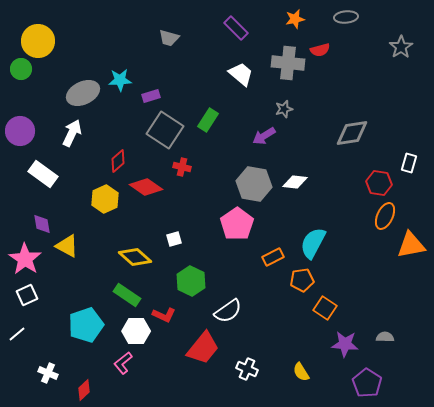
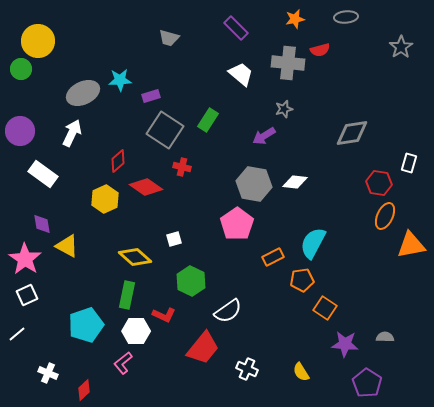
green rectangle at (127, 295): rotated 68 degrees clockwise
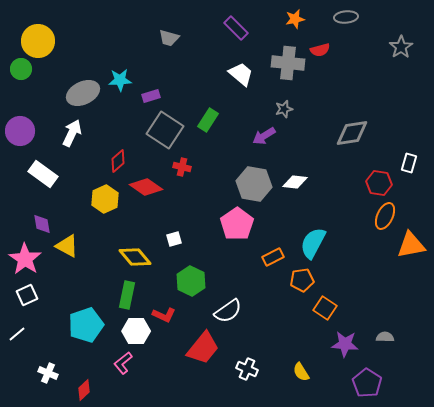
yellow diamond at (135, 257): rotated 8 degrees clockwise
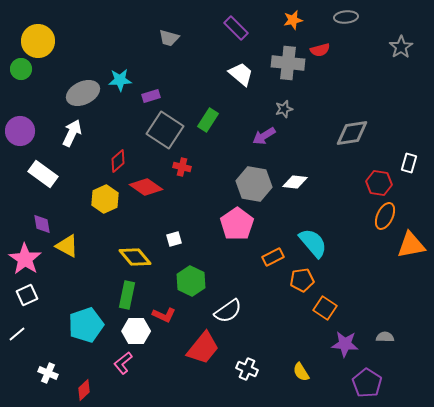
orange star at (295, 19): moved 2 px left, 1 px down
cyan semicircle at (313, 243): rotated 112 degrees clockwise
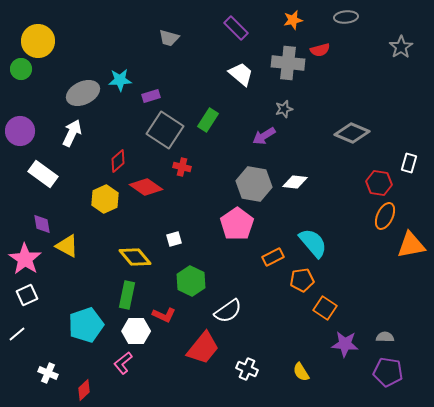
gray diamond at (352, 133): rotated 32 degrees clockwise
purple pentagon at (367, 383): moved 21 px right, 11 px up; rotated 24 degrees counterclockwise
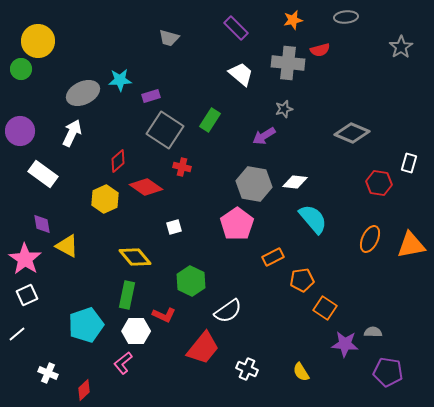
green rectangle at (208, 120): moved 2 px right
orange ellipse at (385, 216): moved 15 px left, 23 px down
white square at (174, 239): moved 12 px up
cyan semicircle at (313, 243): moved 24 px up
gray semicircle at (385, 337): moved 12 px left, 5 px up
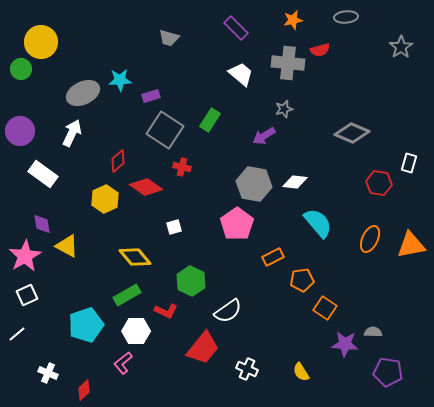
yellow circle at (38, 41): moved 3 px right, 1 px down
cyan semicircle at (313, 219): moved 5 px right, 4 px down
pink star at (25, 259): moved 3 px up; rotated 8 degrees clockwise
green rectangle at (127, 295): rotated 48 degrees clockwise
red L-shape at (164, 315): moved 2 px right, 4 px up
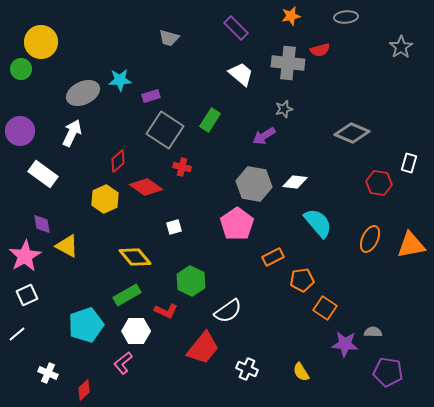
orange star at (293, 20): moved 2 px left, 4 px up
